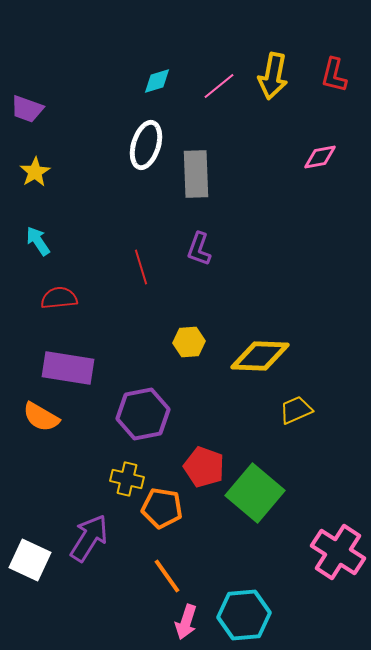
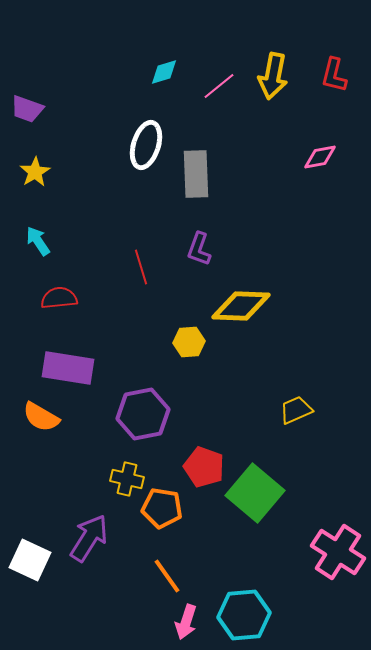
cyan diamond: moved 7 px right, 9 px up
yellow diamond: moved 19 px left, 50 px up
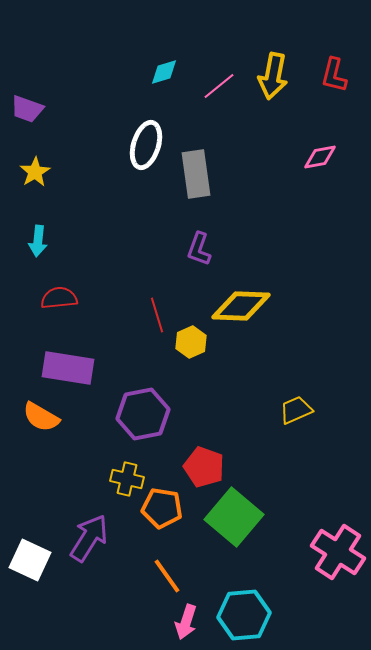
gray rectangle: rotated 6 degrees counterclockwise
cyan arrow: rotated 140 degrees counterclockwise
red line: moved 16 px right, 48 px down
yellow hexagon: moved 2 px right; rotated 20 degrees counterclockwise
green square: moved 21 px left, 24 px down
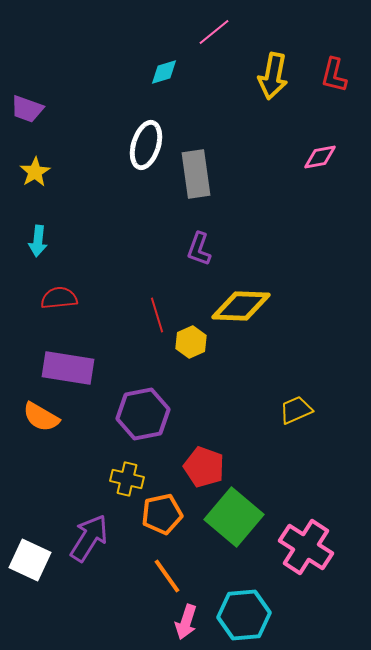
pink line: moved 5 px left, 54 px up
orange pentagon: moved 6 px down; rotated 21 degrees counterclockwise
pink cross: moved 32 px left, 5 px up
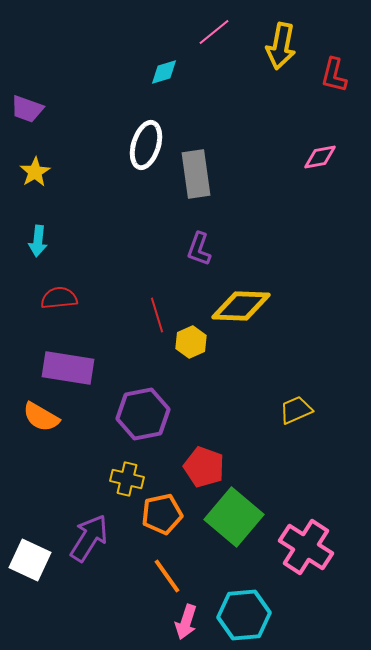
yellow arrow: moved 8 px right, 30 px up
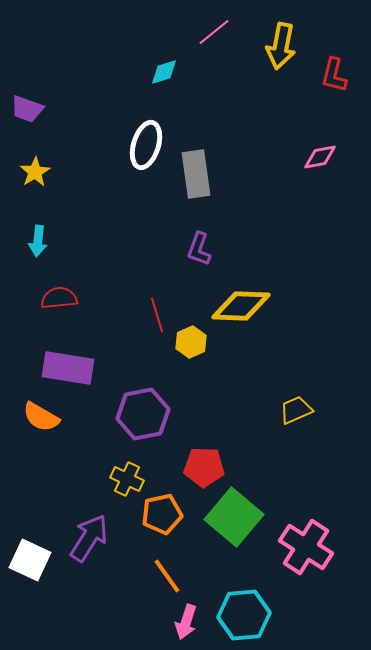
red pentagon: rotated 18 degrees counterclockwise
yellow cross: rotated 12 degrees clockwise
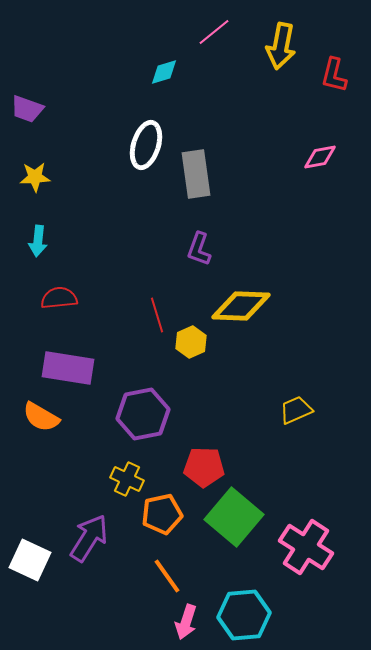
yellow star: moved 5 px down; rotated 28 degrees clockwise
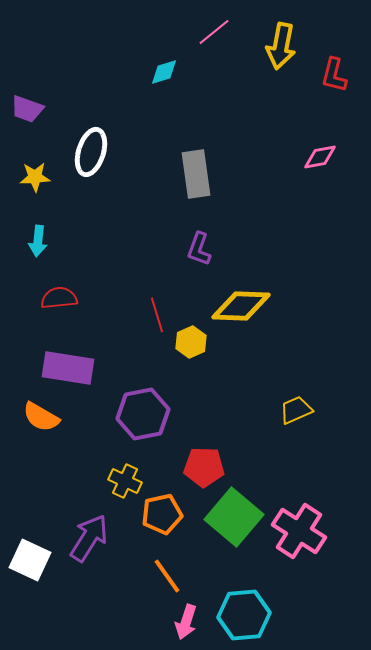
white ellipse: moved 55 px left, 7 px down
yellow cross: moved 2 px left, 2 px down
pink cross: moved 7 px left, 16 px up
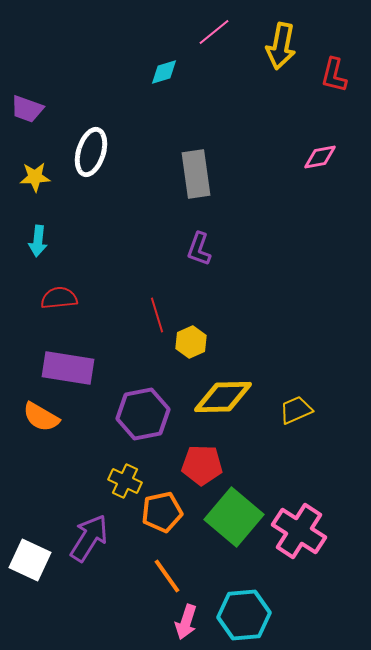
yellow diamond: moved 18 px left, 91 px down; rotated 4 degrees counterclockwise
red pentagon: moved 2 px left, 2 px up
orange pentagon: moved 2 px up
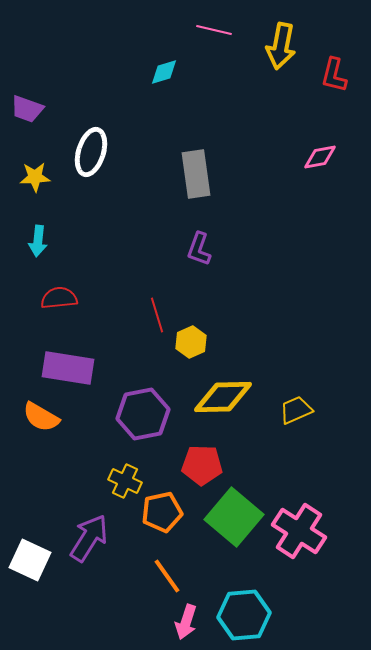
pink line: moved 2 px up; rotated 52 degrees clockwise
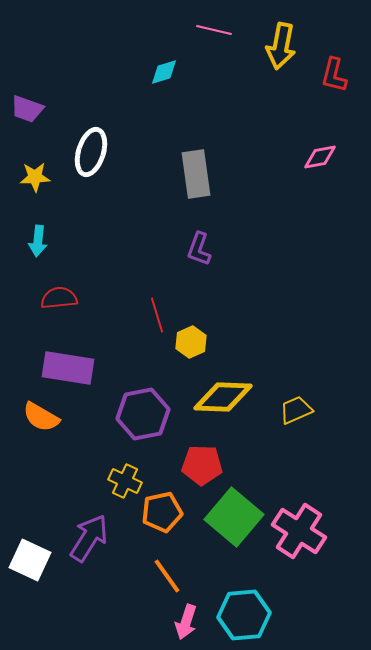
yellow diamond: rotated 4 degrees clockwise
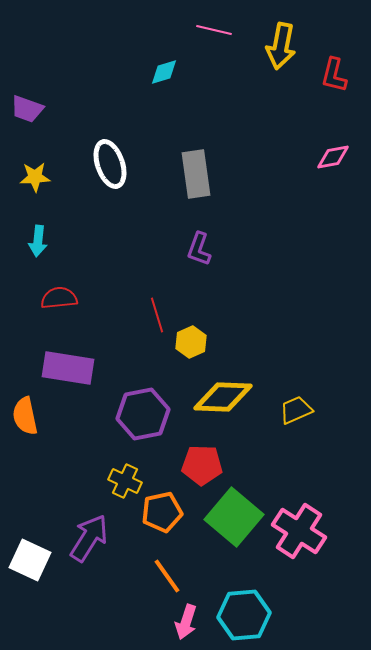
white ellipse: moved 19 px right, 12 px down; rotated 36 degrees counterclockwise
pink diamond: moved 13 px right
orange semicircle: moved 16 px left, 1 px up; rotated 48 degrees clockwise
